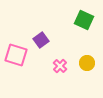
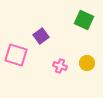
purple square: moved 4 px up
pink cross: rotated 24 degrees counterclockwise
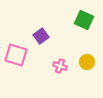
yellow circle: moved 1 px up
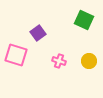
purple square: moved 3 px left, 3 px up
yellow circle: moved 2 px right, 1 px up
pink cross: moved 1 px left, 5 px up
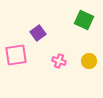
pink square: rotated 25 degrees counterclockwise
